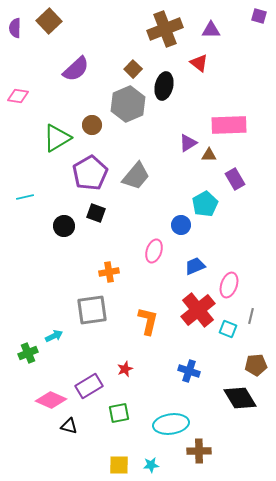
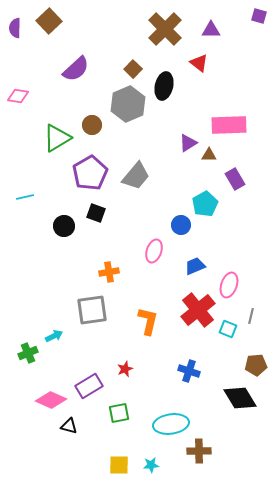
brown cross at (165, 29): rotated 24 degrees counterclockwise
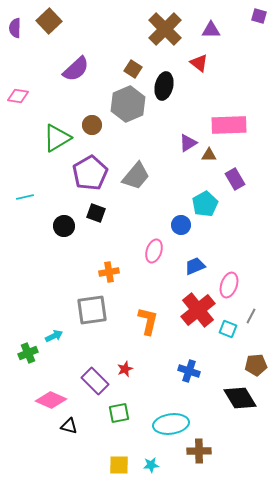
brown square at (133, 69): rotated 12 degrees counterclockwise
gray line at (251, 316): rotated 14 degrees clockwise
purple rectangle at (89, 386): moved 6 px right, 5 px up; rotated 76 degrees clockwise
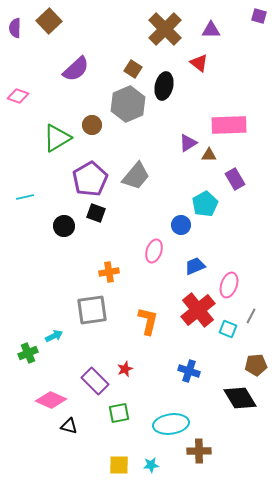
pink diamond at (18, 96): rotated 10 degrees clockwise
purple pentagon at (90, 173): moved 6 px down
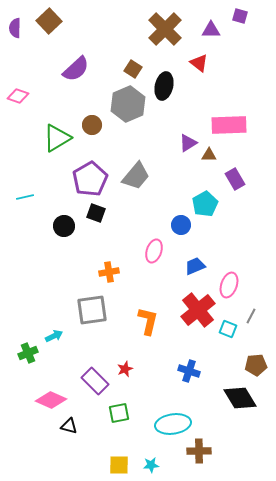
purple square at (259, 16): moved 19 px left
cyan ellipse at (171, 424): moved 2 px right
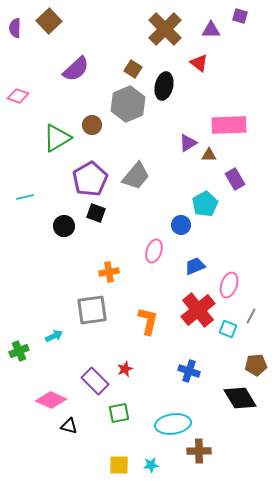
green cross at (28, 353): moved 9 px left, 2 px up
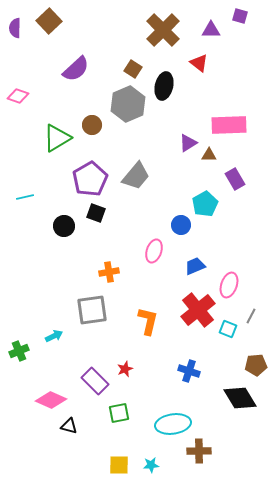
brown cross at (165, 29): moved 2 px left, 1 px down
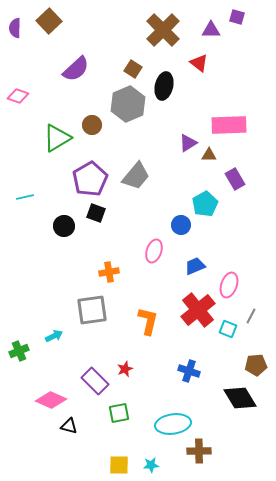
purple square at (240, 16): moved 3 px left, 1 px down
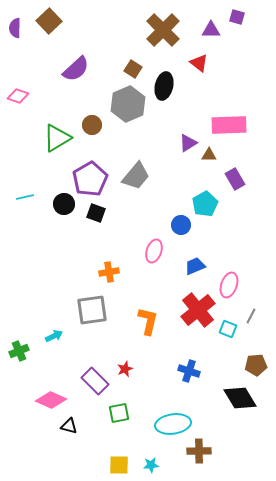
black circle at (64, 226): moved 22 px up
